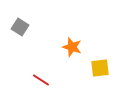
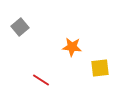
gray square: rotated 18 degrees clockwise
orange star: rotated 12 degrees counterclockwise
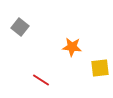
gray square: rotated 12 degrees counterclockwise
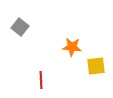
yellow square: moved 4 px left, 2 px up
red line: rotated 54 degrees clockwise
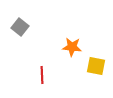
yellow square: rotated 18 degrees clockwise
red line: moved 1 px right, 5 px up
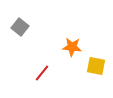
red line: moved 2 px up; rotated 42 degrees clockwise
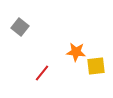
orange star: moved 4 px right, 5 px down
yellow square: rotated 18 degrees counterclockwise
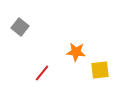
yellow square: moved 4 px right, 4 px down
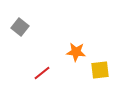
red line: rotated 12 degrees clockwise
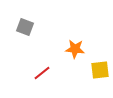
gray square: moved 5 px right; rotated 18 degrees counterclockwise
orange star: moved 1 px left, 3 px up
